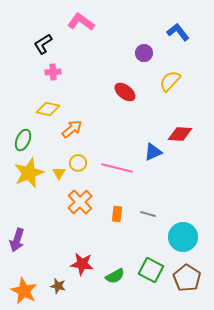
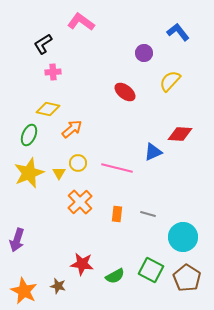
green ellipse: moved 6 px right, 5 px up
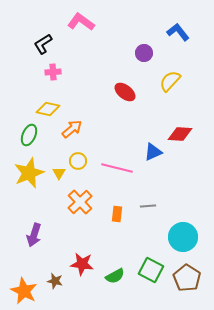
yellow circle: moved 2 px up
gray line: moved 8 px up; rotated 21 degrees counterclockwise
purple arrow: moved 17 px right, 5 px up
brown star: moved 3 px left, 5 px up
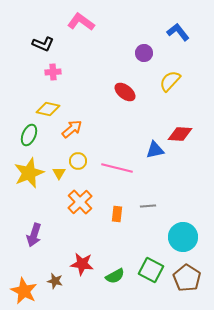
black L-shape: rotated 125 degrees counterclockwise
blue triangle: moved 2 px right, 2 px up; rotated 12 degrees clockwise
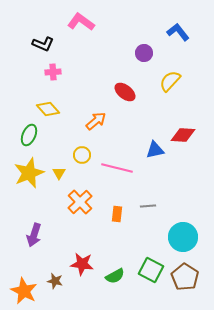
yellow diamond: rotated 35 degrees clockwise
orange arrow: moved 24 px right, 8 px up
red diamond: moved 3 px right, 1 px down
yellow circle: moved 4 px right, 6 px up
brown pentagon: moved 2 px left, 1 px up
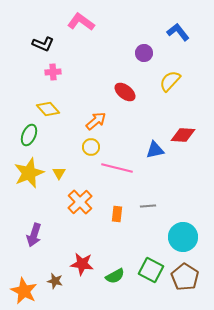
yellow circle: moved 9 px right, 8 px up
